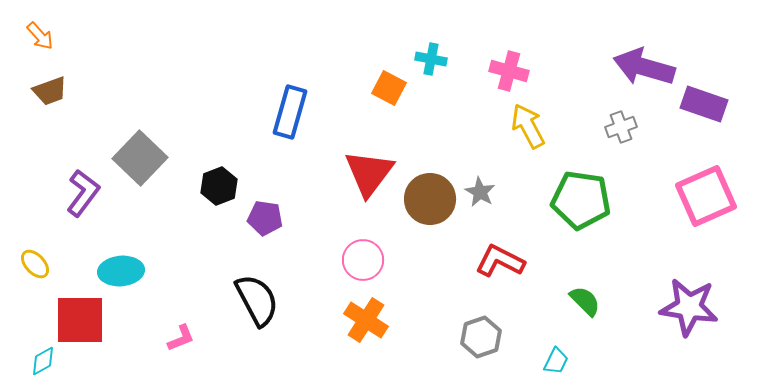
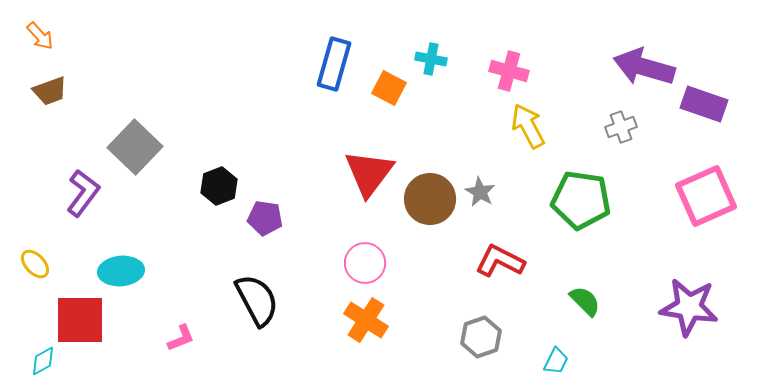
blue rectangle: moved 44 px right, 48 px up
gray square: moved 5 px left, 11 px up
pink circle: moved 2 px right, 3 px down
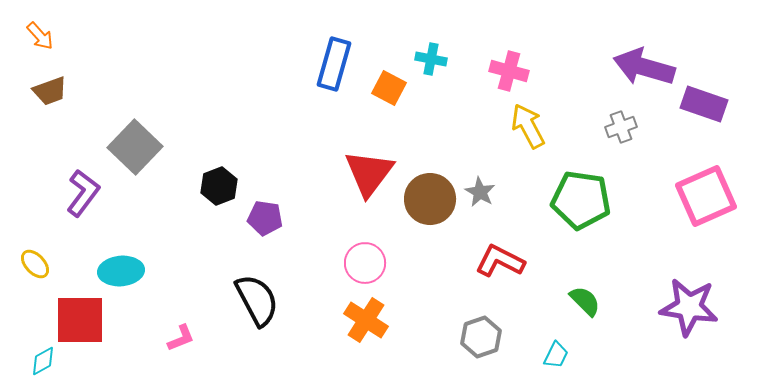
cyan trapezoid: moved 6 px up
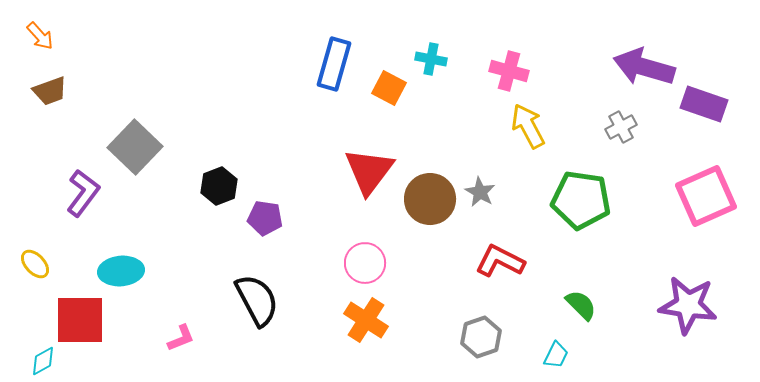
gray cross: rotated 8 degrees counterclockwise
red triangle: moved 2 px up
green semicircle: moved 4 px left, 4 px down
purple star: moved 1 px left, 2 px up
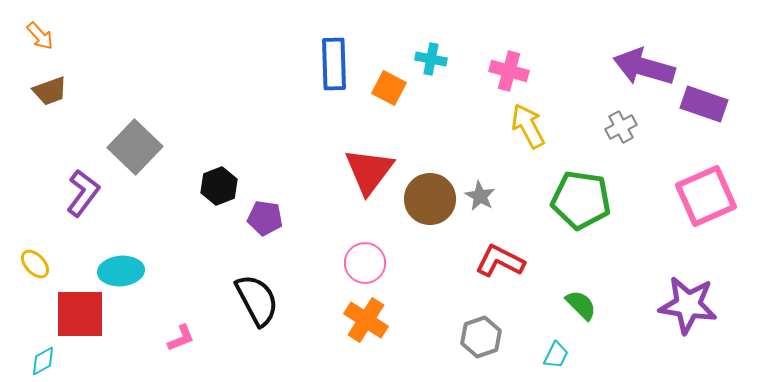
blue rectangle: rotated 18 degrees counterclockwise
gray star: moved 4 px down
red square: moved 6 px up
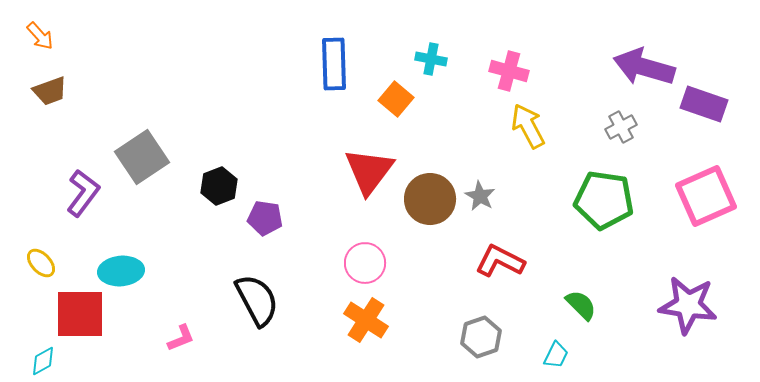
orange square: moved 7 px right, 11 px down; rotated 12 degrees clockwise
gray square: moved 7 px right, 10 px down; rotated 12 degrees clockwise
green pentagon: moved 23 px right
yellow ellipse: moved 6 px right, 1 px up
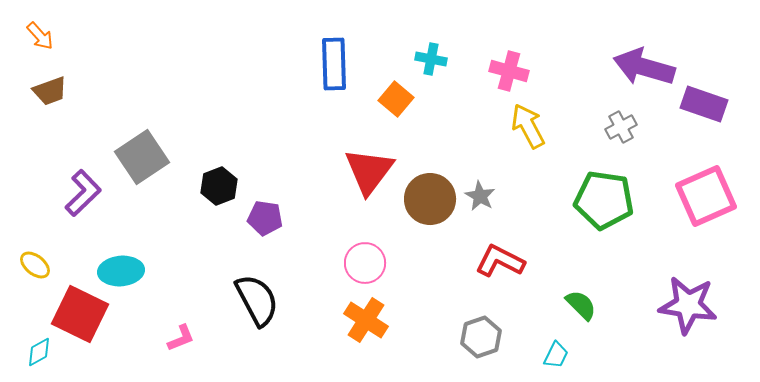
purple L-shape: rotated 9 degrees clockwise
yellow ellipse: moved 6 px left, 2 px down; rotated 8 degrees counterclockwise
red square: rotated 26 degrees clockwise
cyan diamond: moved 4 px left, 9 px up
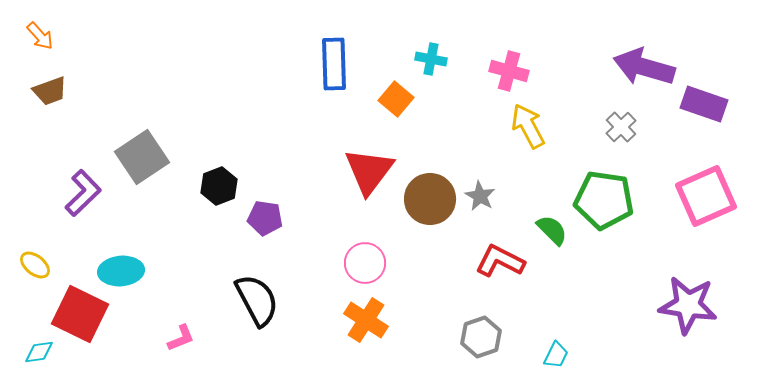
gray cross: rotated 16 degrees counterclockwise
green semicircle: moved 29 px left, 75 px up
cyan diamond: rotated 20 degrees clockwise
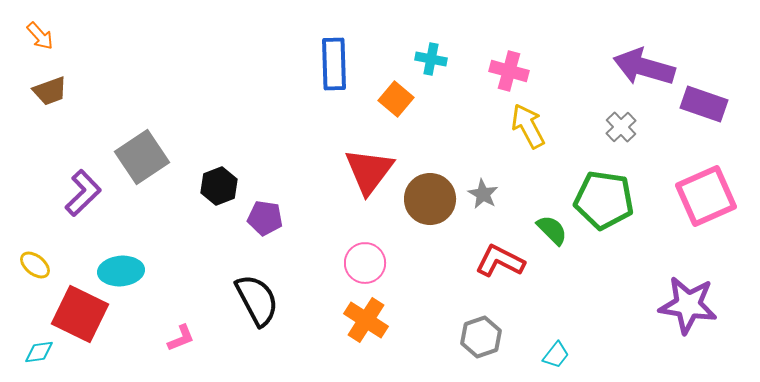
gray star: moved 3 px right, 2 px up
cyan trapezoid: rotated 12 degrees clockwise
